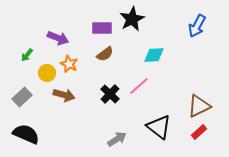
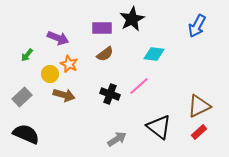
cyan diamond: moved 1 px up; rotated 10 degrees clockwise
yellow circle: moved 3 px right, 1 px down
black cross: rotated 24 degrees counterclockwise
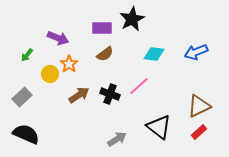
blue arrow: moved 1 px left, 26 px down; rotated 40 degrees clockwise
orange star: rotated 12 degrees clockwise
brown arrow: moved 15 px right; rotated 50 degrees counterclockwise
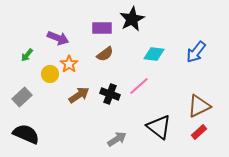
blue arrow: rotated 30 degrees counterclockwise
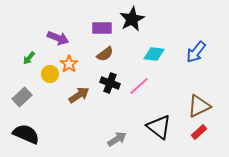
green arrow: moved 2 px right, 3 px down
black cross: moved 11 px up
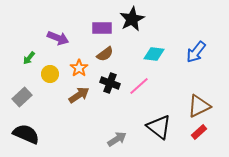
orange star: moved 10 px right, 4 px down
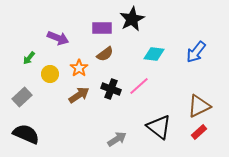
black cross: moved 1 px right, 6 px down
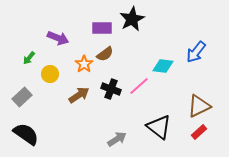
cyan diamond: moved 9 px right, 12 px down
orange star: moved 5 px right, 4 px up
black semicircle: rotated 12 degrees clockwise
